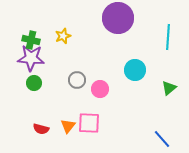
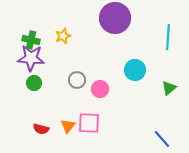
purple circle: moved 3 px left
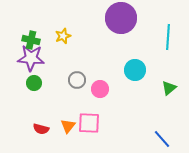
purple circle: moved 6 px right
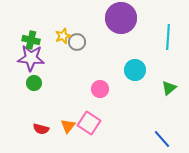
gray circle: moved 38 px up
pink square: rotated 30 degrees clockwise
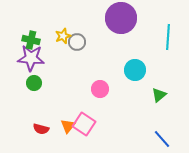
green triangle: moved 10 px left, 7 px down
pink square: moved 5 px left, 1 px down
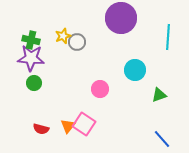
green triangle: rotated 21 degrees clockwise
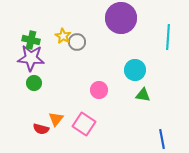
yellow star: rotated 21 degrees counterclockwise
pink circle: moved 1 px left, 1 px down
green triangle: moved 16 px left; rotated 28 degrees clockwise
orange triangle: moved 12 px left, 7 px up
blue line: rotated 30 degrees clockwise
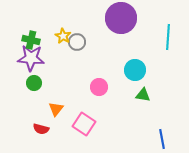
pink circle: moved 3 px up
orange triangle: moved 10 px up
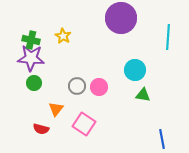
gray circle: moved 44 px down
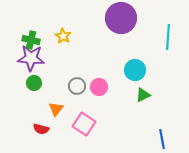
green triangle: rotated 35 degrees counterclockwise
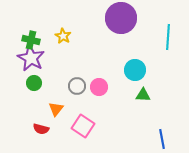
purple star: rotated 24 degrees clockwise
green triangle: rotated 28 degrees clockwise
pink square: moved 1 px left, 2 px down
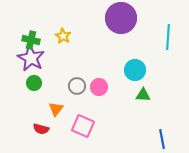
pink square: rotated 10 degrees counterclockwise
